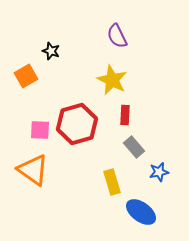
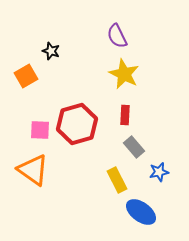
yellow star: moved 12 px right, 6 px up
yellow rectangle: moved 5 px right, 2 px up; rotated 10 degrees counterclockwise
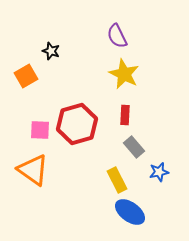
blue ellipse: moved 11 px left
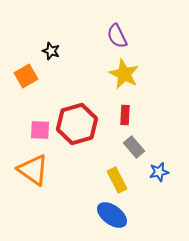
blue ellipse: moved 18 px left, 3 px down
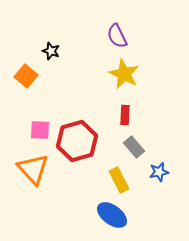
orange square: rotated 20 degrees counterclockwise
red hexagon: moved 17 px down
orange triangle: moved 1 px up; rotated 12 degrees clockwise
yellow rectangle: moved 2 px right
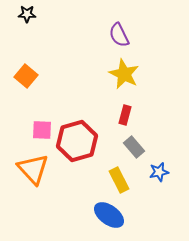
purple semicircle: moved 2 px right, 1 px up
black star: moved 24 px left, 37 px up; rotated 18 degrees counterclockwise
red rectangle: rotated 12 degrees clockwise
pink square: moved 2 px right
blue ellipse: moved 3 px left
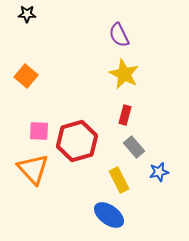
pink square: moved 3 px left, 1 px down
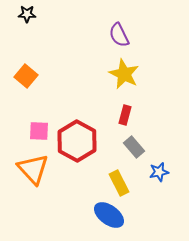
red hexagon: rotated 15 degrees counterclockwise
yellow rectangle: moved 3 px down
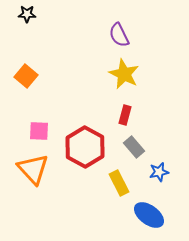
red hexagon: moved 8 px right, 6 px down
blue ellipse: moved 40 px right
